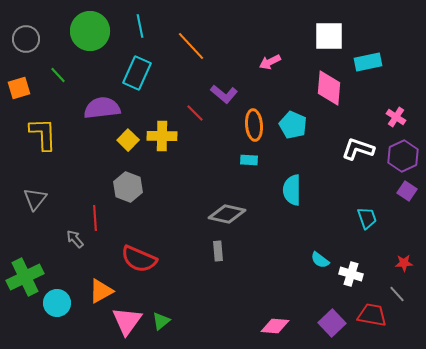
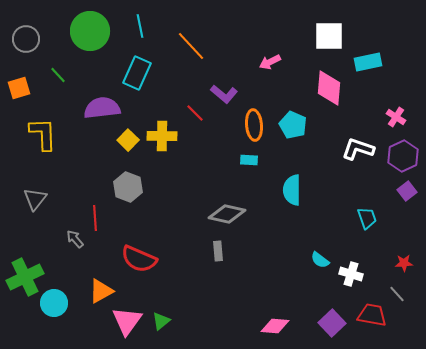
purple square at (407, 191): rotated 18 degrees clockwise
cyan circle at (57, 303): moved 3 px left
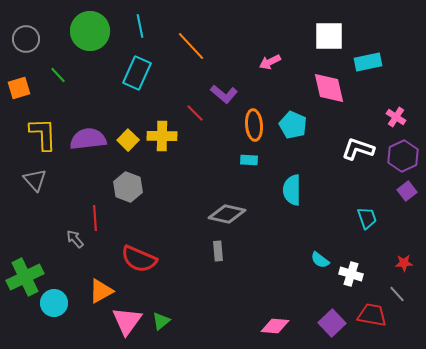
pink diamond at (329, 88): rotated 18 degrees counterclockwise
purple semicircle at (102, 108): moved 14 px left, 31 px down
gray triangle at (35, 199): moved 19 px up; rotated 20 degrees counterclockwise
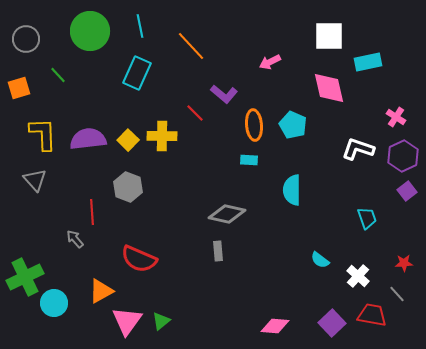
red line at (95, 218): moved 3 px left, 6 px up
white cross at (351, 274): moved 7 px right, 2 px down; rotated 25 degrees clockwise
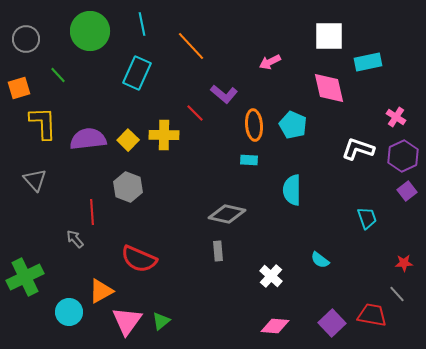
cyan line at (140, 26): moved 2 px right, 2 px up
yellow L-shape at (43, 134): moved 11 px up
yellow cross at (162, 136): moved 2 px right, 1 px up
white cross at (358, 276): moved 87 px left
cyan circle at (54, 303): moved 15 px right, 9 px down
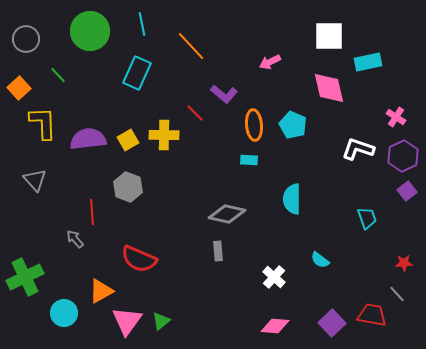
orange square at (19, 88): rotated 25 degrees counterclockwise
yellow square at (128, 140): rotated 15 degrees clockwise
cyan semicircle at (292, 190): moved 9 px down
white cross at (271, 276): moved 3 px right, 1 px down
cyan circle at (69, 312): moved 5 px left, 1 px down
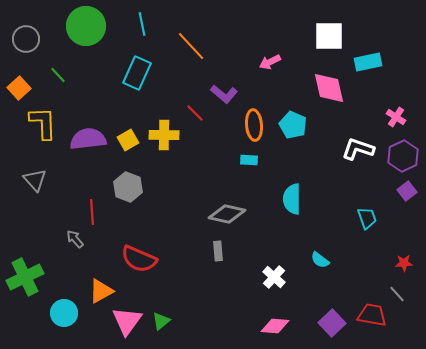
green circle at (90, 31): moved 4 px left, 5 px up
